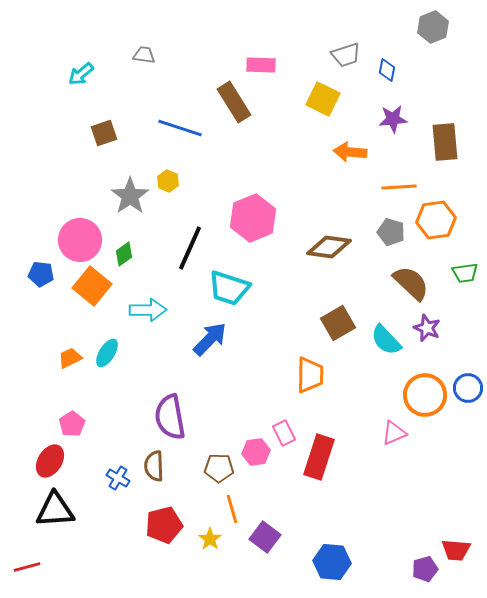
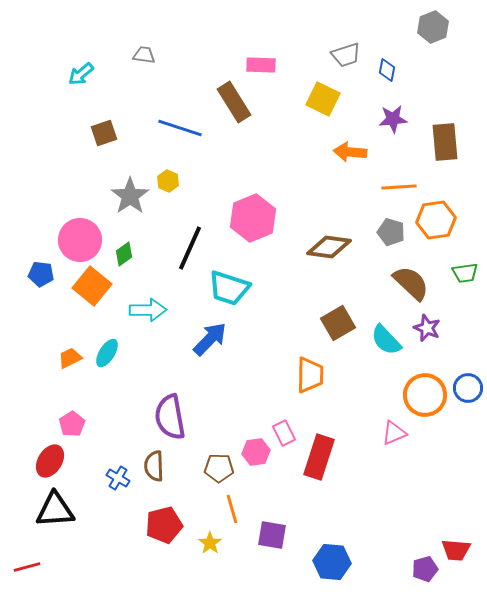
purple square at (265, 537): moved 7 px right, 2 px up; rotated 28 degrees counterclockwise
yellow star at (210, 539): moved 4 px down
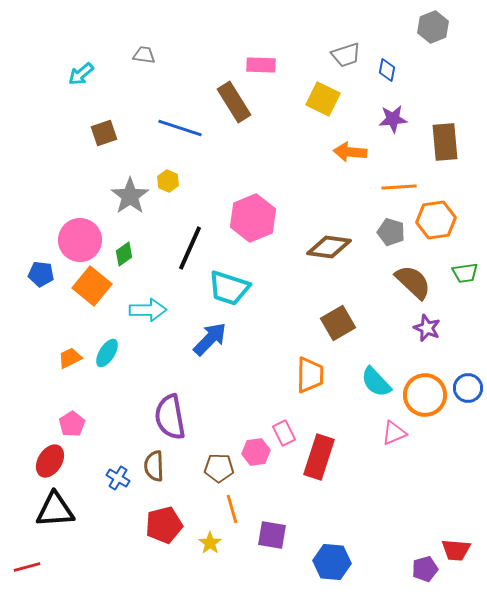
brown semicircle at (411, 283): moved 2 px right, 1 px up
cyan semicircle at (386, 340): moved 10 px left, 42 px down
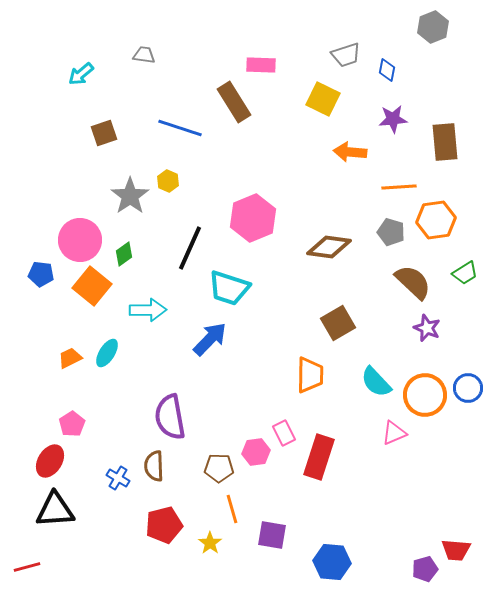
green trapezoid at (465, 273): rotated 24 degrees counterclockwise
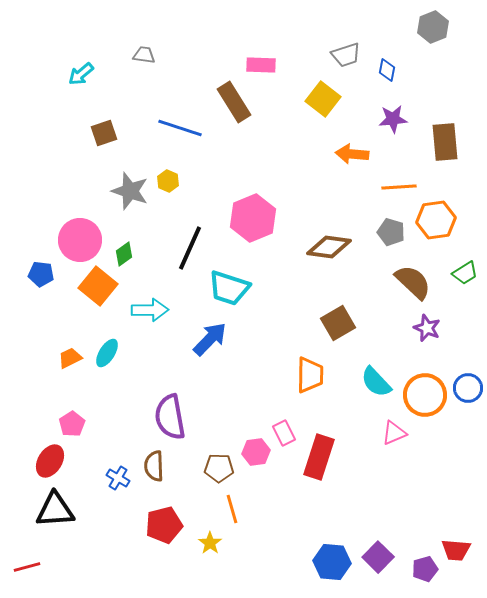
yellow square at (323, 99): rotated 12 degrees clockwise
orange arrow at (350, 152): moved 2 px right, 2 px down
gray star at (130, 196): moved 5 px up; rotated 18 degrees counterclockwise
orange square at (92, 286): moved 6 px right
cyan arrow at (148, 310): moved 2 px right
purple square at (272, 535): moved 106 px right, 22 px down; rotated 36 degrees clockwise
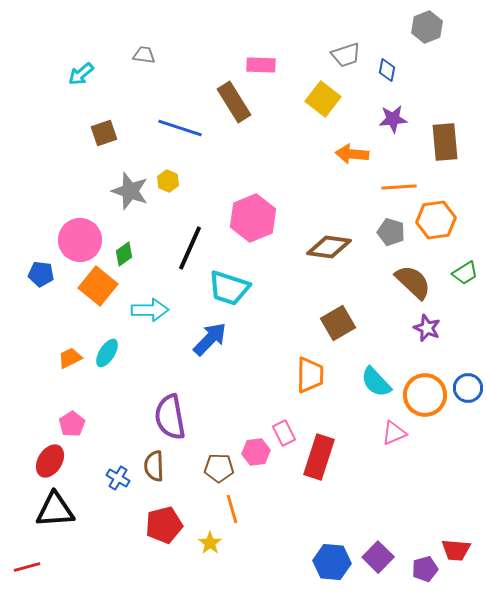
gray hexagon at (433, 27): moved 6 px left
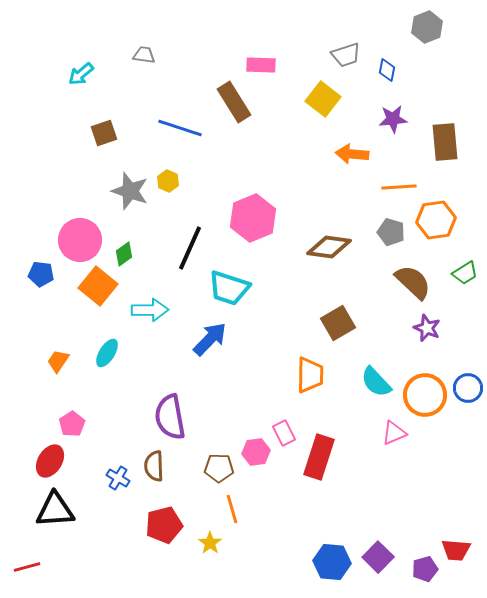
orange trapezoid at (70, 358): moved 12 px left, 3 px down; rotated 30 degrees counterclockwise
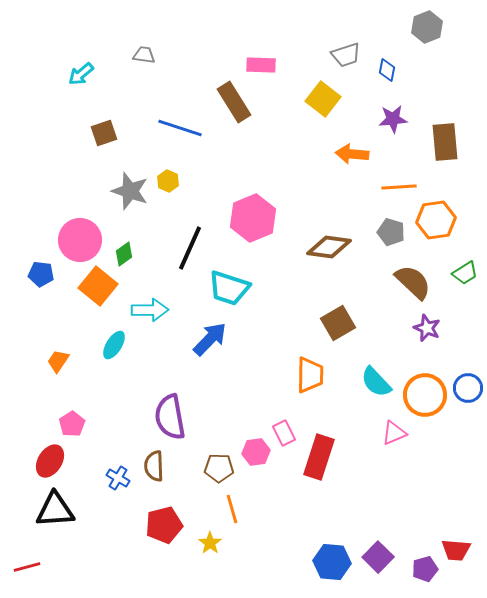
cyan ellipse at (107, 353): moved 7 px right, 8 px up
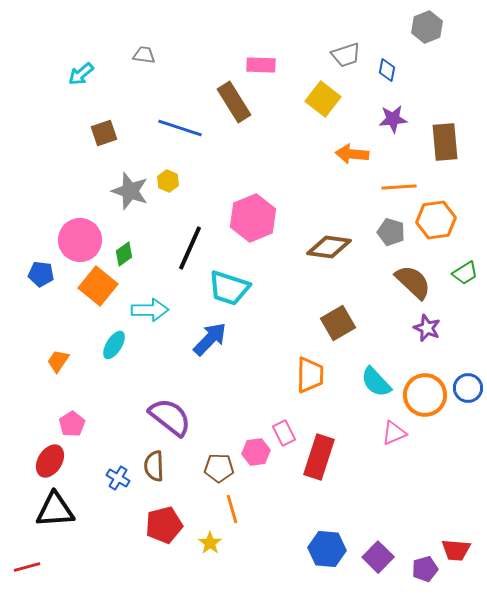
purple semicircle at (170, 417): rotated 138 degrees clockwise
blue hexagon at (332, 562): moved 5 px left, 13 px up
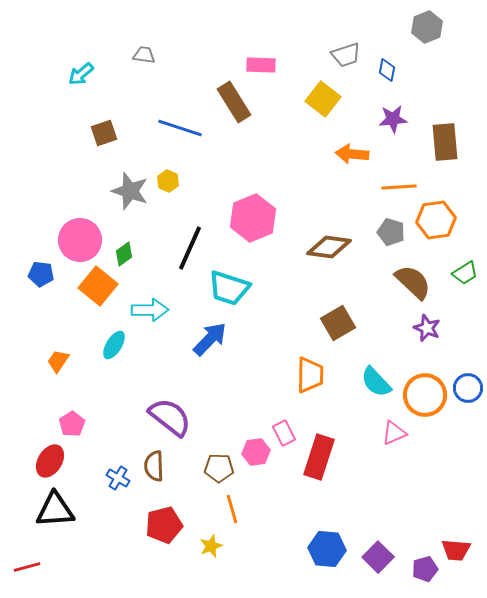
yellow star at (210, 543): moved 1 px right, 3 px down; rotated 15 degrees clockwise
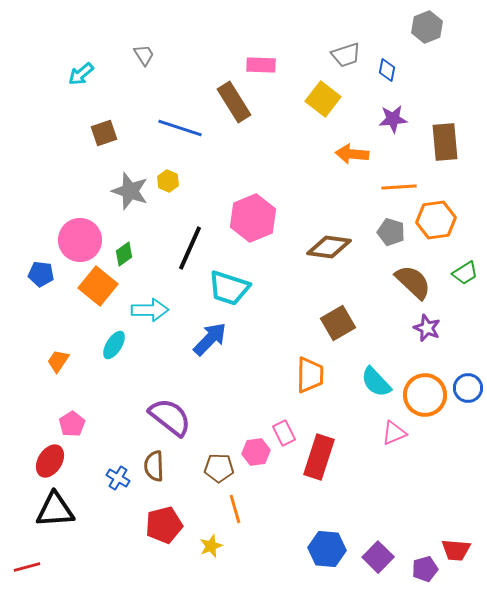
gray trapezoid at (144, 55): rotated 50 degrees clockwise
orange line at (232, 509): moved 3 px right
